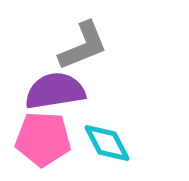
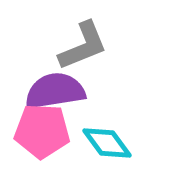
pink pentagon: moved 1 px left, 8 px up
cyan diamond: rotated 9 degrees counterclockwise
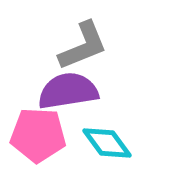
purple semicircle: moved 13 px right
pink pentagon: moved 4 px left, 4 px down
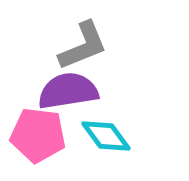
pink pentagon: rotated 4 degrees clockwise
cyan diamond: moved 1 px left, 7 px up
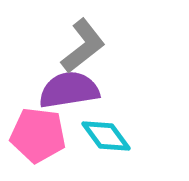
gray L-shape: rotated 16 degrees counterclockwise
purple semicircle: moved 1 px right, 1 px up
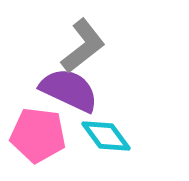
purple semicircle: rotated 34 degrees clockwise
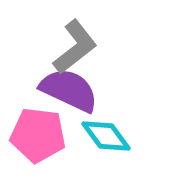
gray L-shape: moved 8 px left, 1 px down
